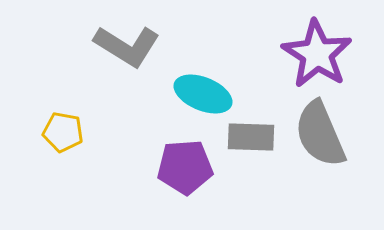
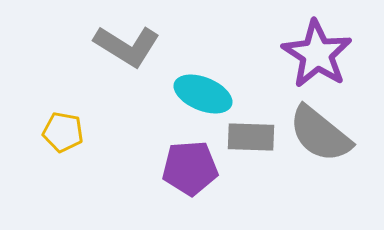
gray semicircle: rotated 28 degrees counterclockwise
purple pentagon: moved 5 px right, 1 px down
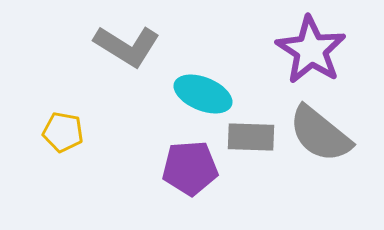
purple star: moved 6 px left, 4 px up
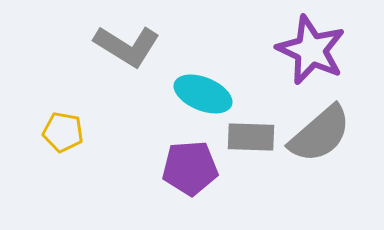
purple star: rotated 8 degrees counterclockwise
gray semicircle: rotated 80 degrees counterclockwise
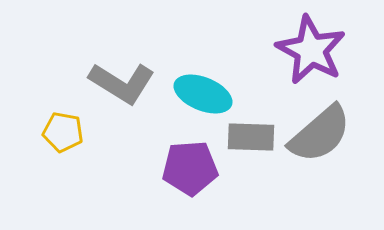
gray L-shape: moved 5 px left, 37 px down
purple star: rotated 4 degrees clockwise
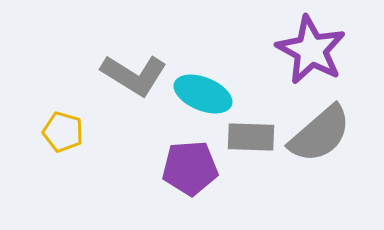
gray L-shape: moved 12 px right, 8 px up
yellow pentagon: rotated 6 degrees clockwise
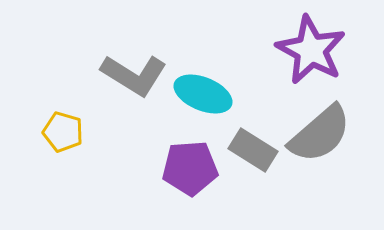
gray rectangle: moved 2 px right, 13 px down; rotated 30 degrees clockwise
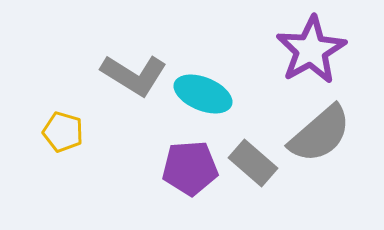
purple star: rotated 14 degrees clockwise
gray rectangle: moved 13 px down; rotated 9 degrees clockwise
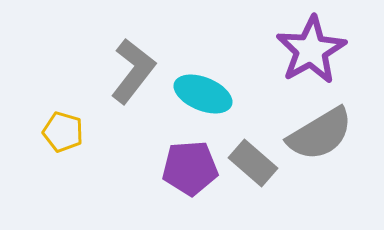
gray L-shape: moved 1 px left, 4 px up; rotated 84 degrees counterclockwise
gray semicircle: rotated 10 degrees clockwise
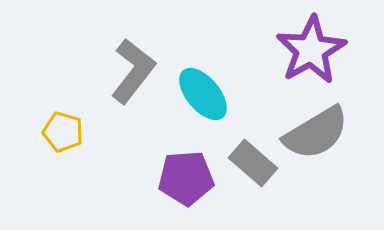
cyan ellipse: rotated 28 degrees clockwise
gray semicircle: moved 4 px left, 1 px up
purple pentagon: moved 4 px left, 10 px down
